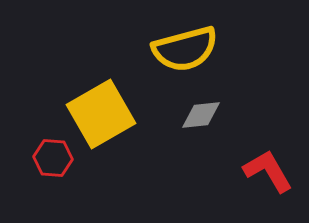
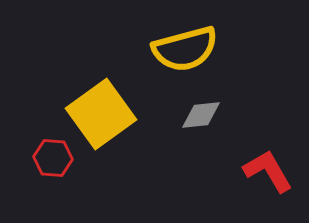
yellow square: rotated 6 degrees counterclockwise
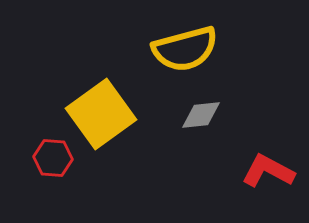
red L-shape: rotated 32 degrees counterclockwise
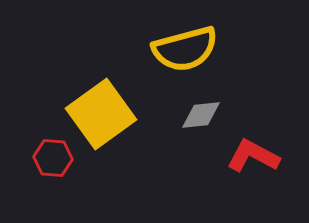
red L-shape: moved 15 px left, 15 px up
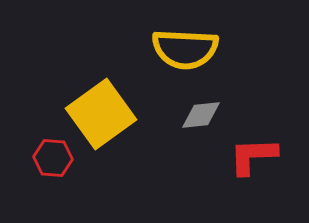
yellow semicircle: rotated 18 degrees clockwise
red L-shape: rotated 30 degrees counterclockwise
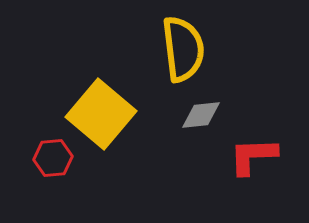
yellow semicircle: moved 2 px left; rotated 100 degrees counterclockwise
yellow square: rotated 14 degrees counterclockwise
red hexagon: rotated 9 degrees counterclockwise
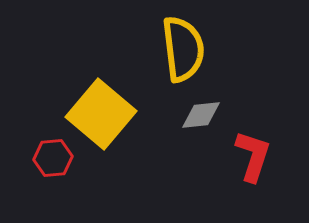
red L-shape: rotated 110 degrees clockwise
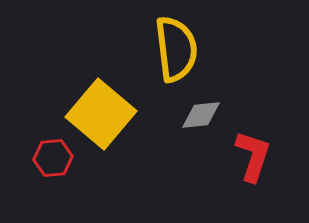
yellow semicircle: moved 7 px left
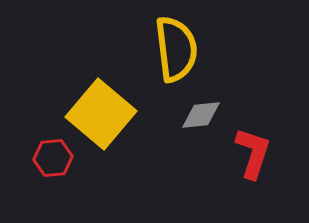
red L-shape: moved 3 px up
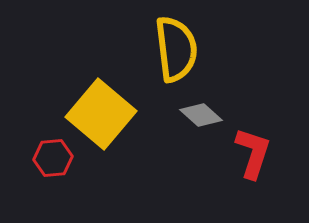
gray diamond: rotated 48 degrees clockwise
